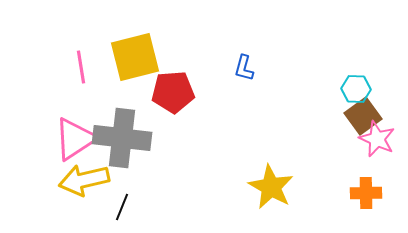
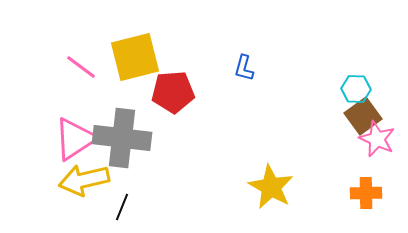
pink line: rotated 44 degrees counterclockwise
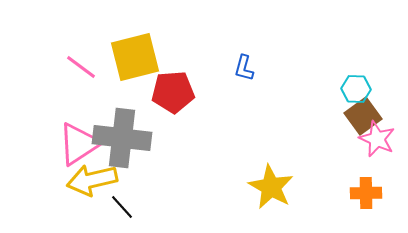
pink triangle: moved 4 px right, 5 px down
yellow arrow: moved 8 px right
black line: rotated 64 degrees counterclockwise
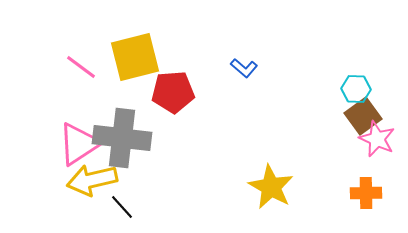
blue L-shape: rotated 64 degrees counterclockwise
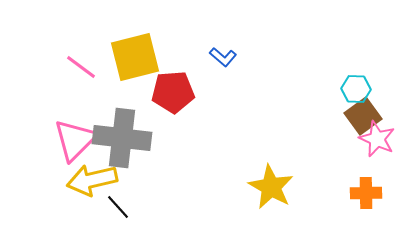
blue L-shape: moved 21 px left, 11 px up
pink triangle: moved 4 px left, 4 px up; rotated 12 degrees counterclockwise
black line: moved 4 px left
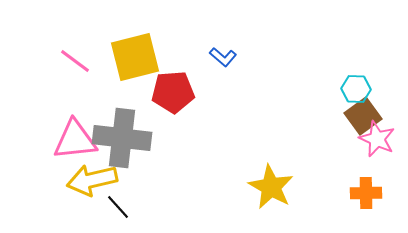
pink line: moved 6 px left, 6 px up
pink triangle: rotated 39 degrees clockwise
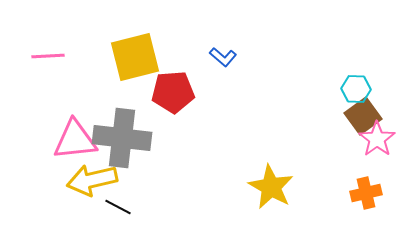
pink line: moved 27 px left, 5 px up; rotated 40 degrees counterclockwise
pink star: rotated 12 degrees clockwise
orange cross: rotated 12 degrees counterclockwise
black line: rotated 20 degrees counterclockwise
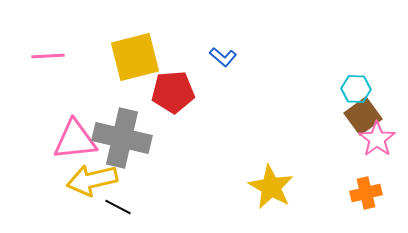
gray cross: rotated 6 degrees clockwise
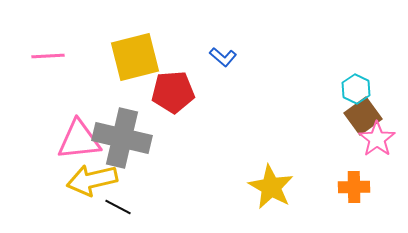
cyan hexagon: rotated 24 degrees clockwise
pink triangle: moved 4 px right
orange cross: moved 12 px left, 6 px up; rotated 12 degrees clockwise
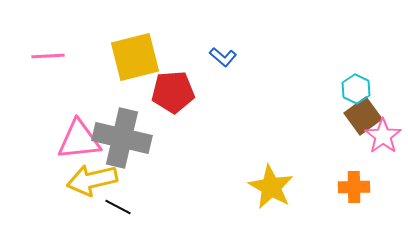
pink star: moved 6 px right, 3 px up
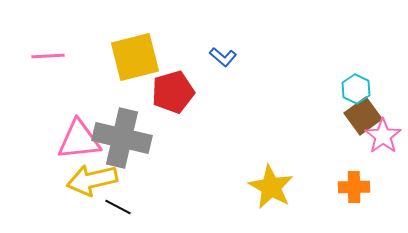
red pentagon: rotated 12 degrees counterclockwise
